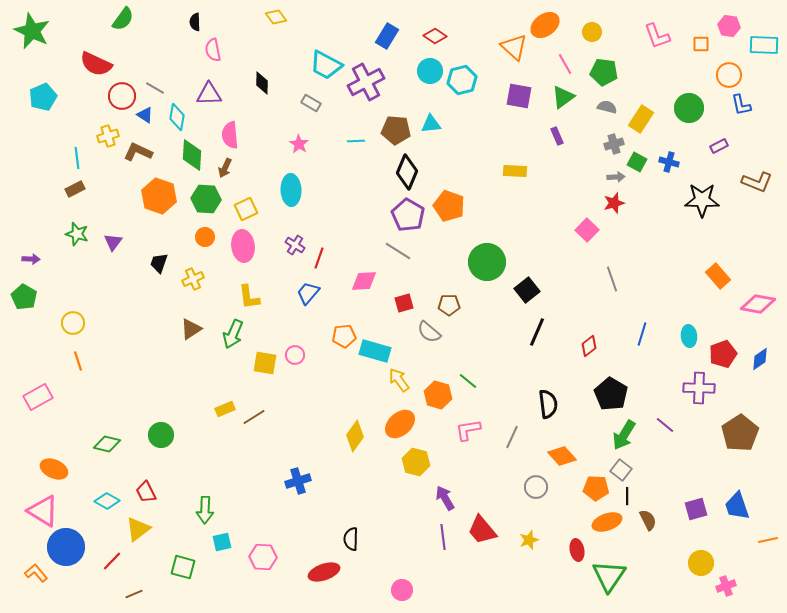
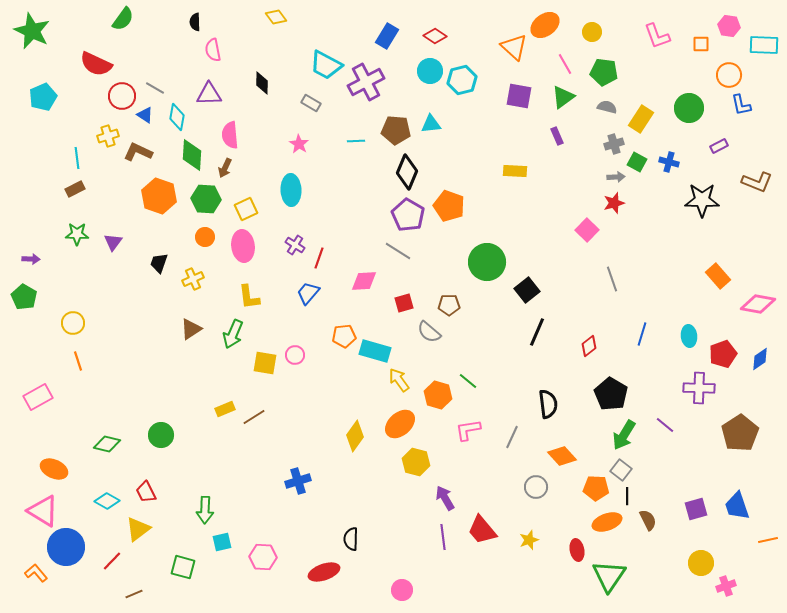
green star at (77, 234): rotated 15 degrees counterclockwise
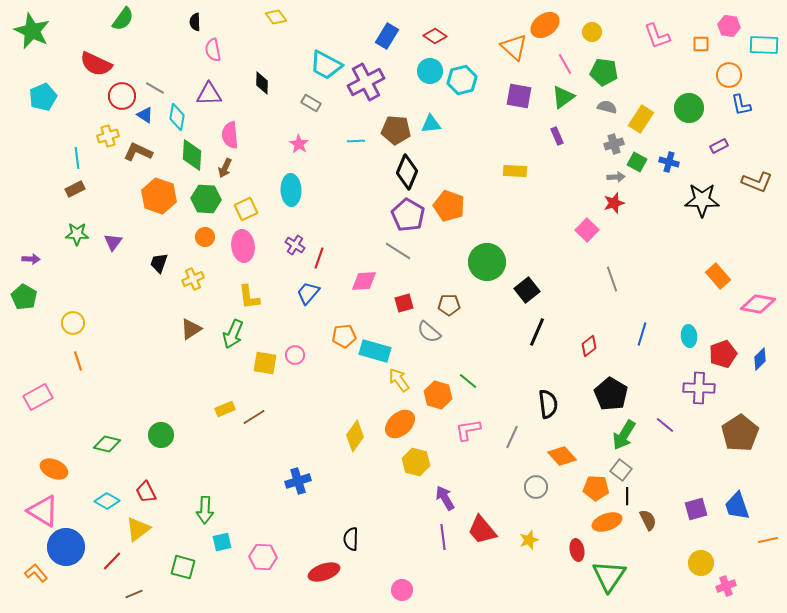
blue diamond at (760, 359): rotated 10 degrees counterclockwise
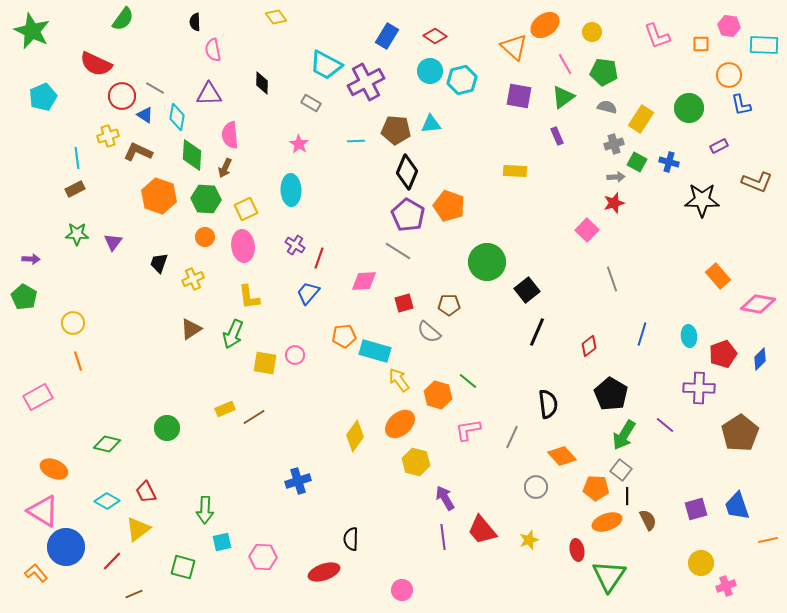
green circle at (161, 435): moved 6 px right, 7 px up
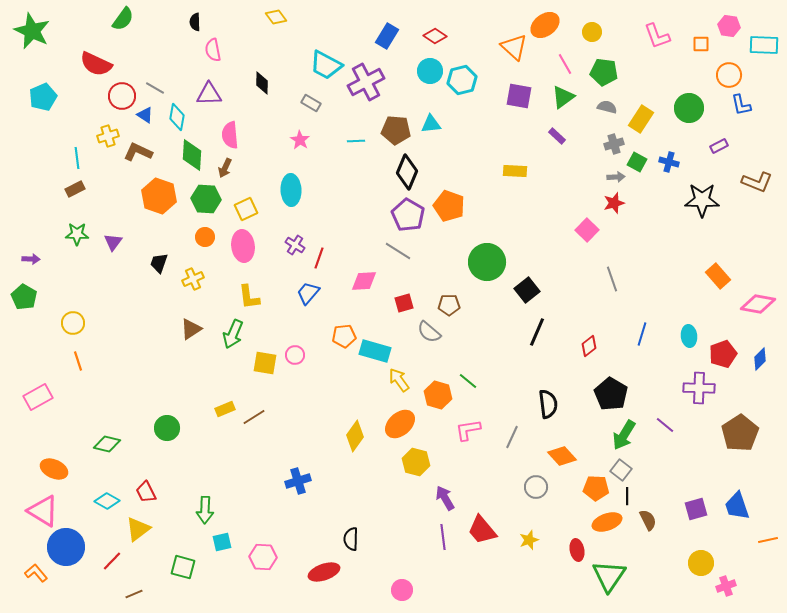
purple rectangle at (557, 136): rotated 24 degrees counterclockwise
pink star at (299, 144): moved 1 px right, 4 px up
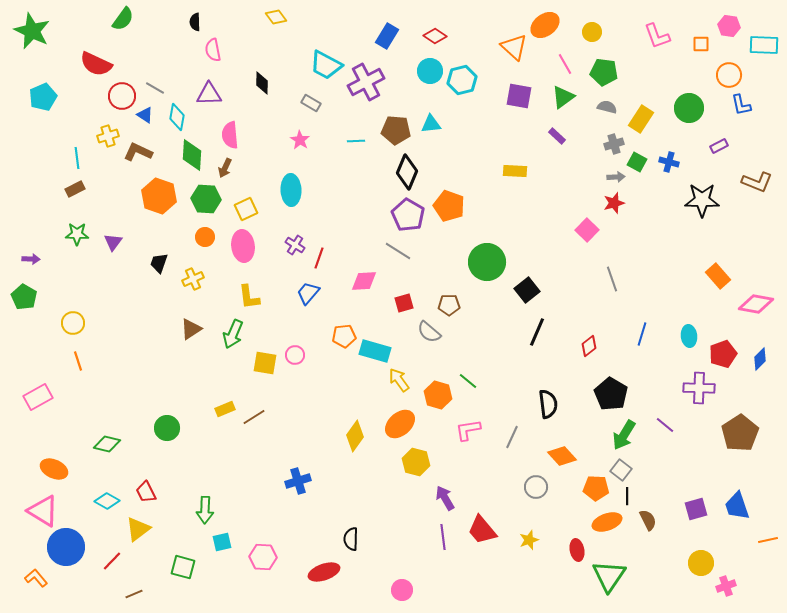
pink diamond at (758, 304): moved 2 px left
orange L-shape at (36, 573): moved 5 px down
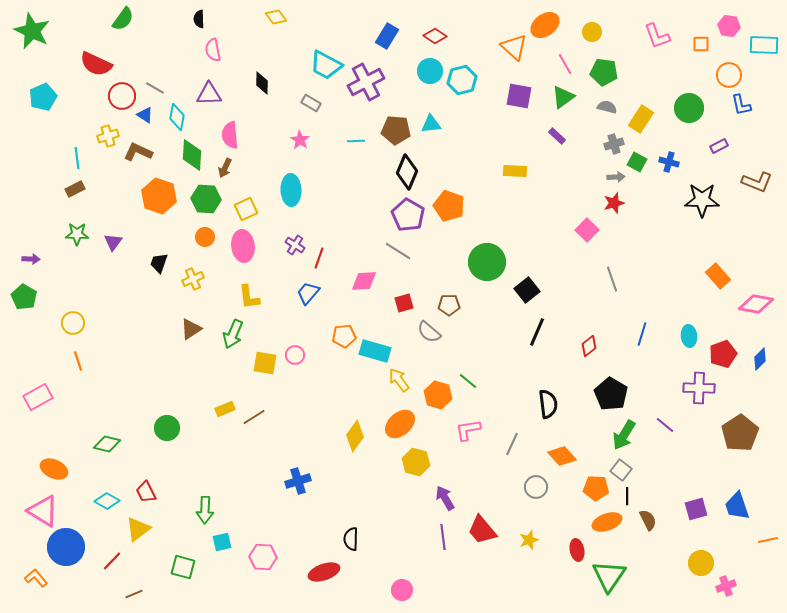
black semicircle at (195, 22): moved 4 px right, 3 px up
gray line at (512, 437): moved 7 px down
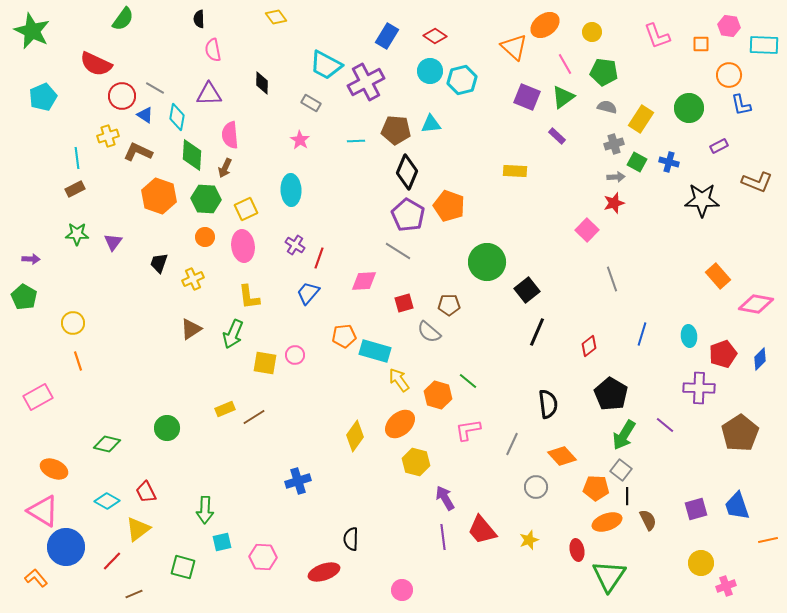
purple square at (519, 96): moved 8 px right, 1 px down; rotated 12 degrees clockwise
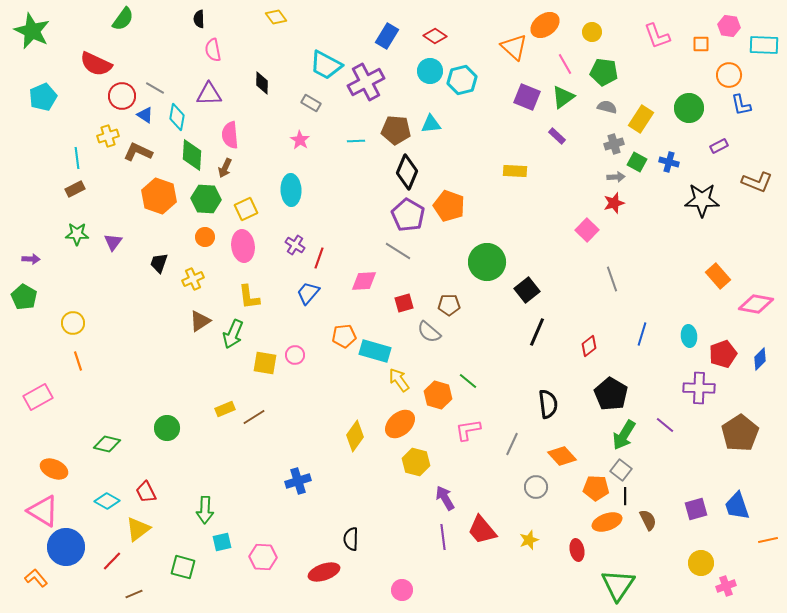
brown triangle at (191, 329): moved 9 px right, 8 px up
black line at (627, 496): moved 2 px left
green triangle at (609, 576): moved 9 px right, 9 px down
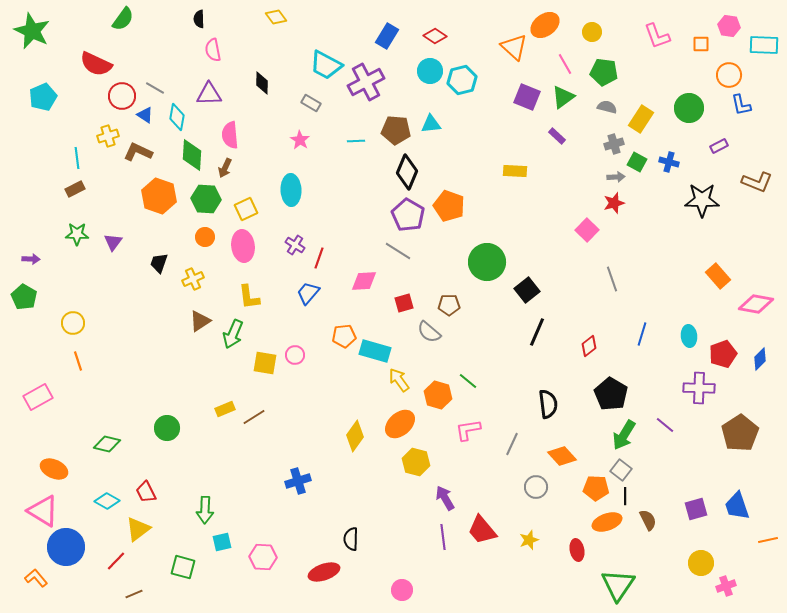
red line at (112, 561): moved 4 px right
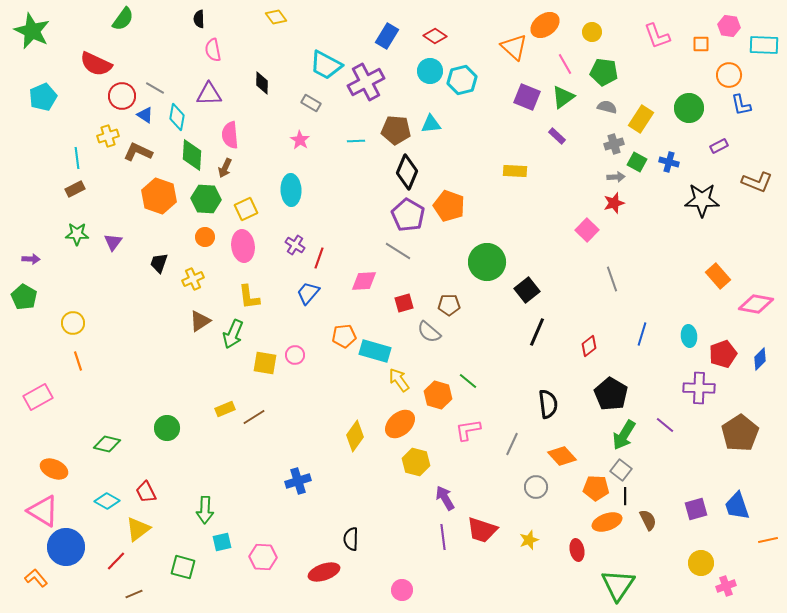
red trapezoid at (482, 530): rotated 32 degrees counterclockwise
